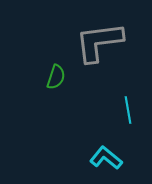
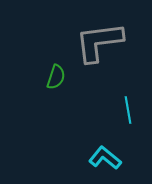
cyan L-shape: moved 1 px left
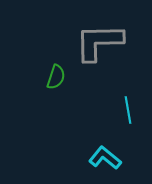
gray L-shape: rotated 6 degrees clockwise
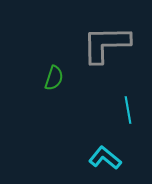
gray L-shape: moved 7 px right, 2 px down
green semicircle: moved 2 px left, 1 px down
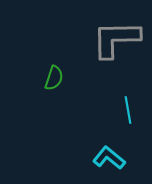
gray L-shape: moved 10 px right, 5 px up
cyan L-shape: moved 4 px right
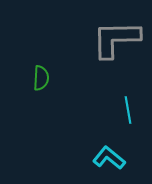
green semicircle: moved 13 px left; rotated 15 degrees counterclockwise
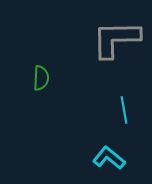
cyan line: moved 4 px left
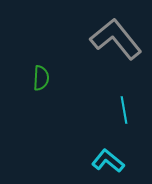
gray L-shape: rotated 52 degrees clockwise
cyan L-shape: moved 1 px left, 3 px down
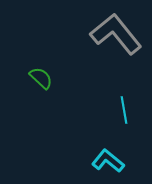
gray L-shape: moved 5 px up
green semicircle: rotated 50 degrees counterclockwise
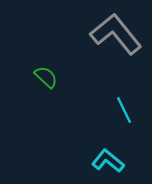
green semicircle: moved 5 px right, 1 px up
cyan line: rotated 16 degrees counterclockwise
